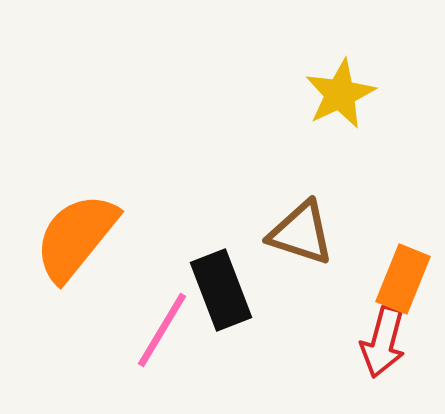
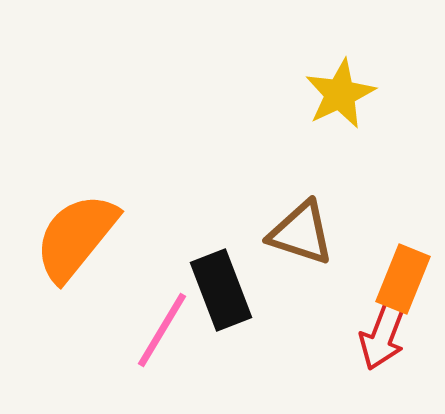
red arrow: moved 7 px up; rotated 6 degrees clockwise
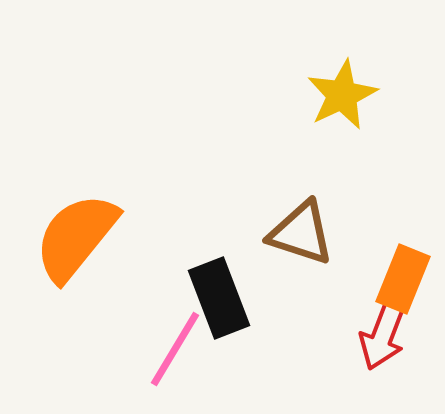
yellow star: moved 2 px right, 1 px down
black rectangle: moved 2 px left, 8 px down
pink line: moved 13 px right, 19 px down
